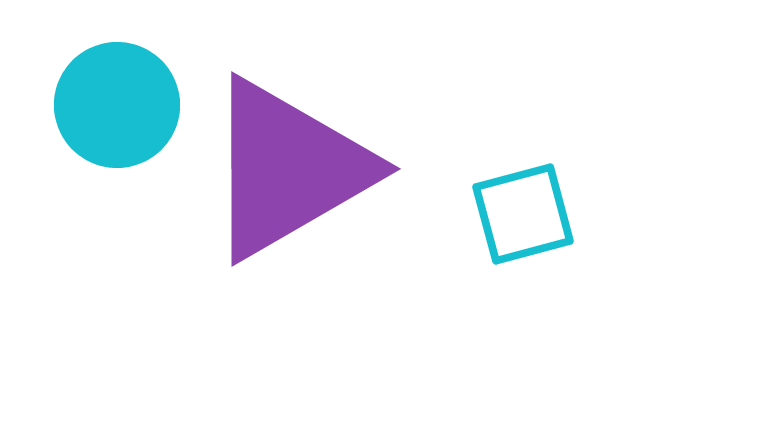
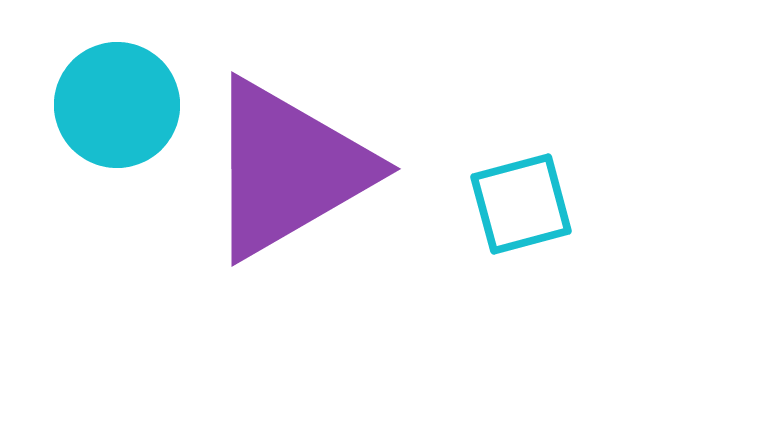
cyan square: moved 2 px left, 10 px up
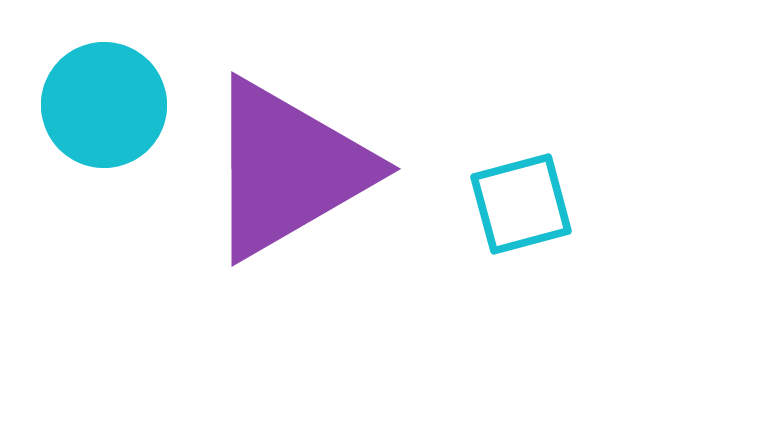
cyan circle: moved 13 px left
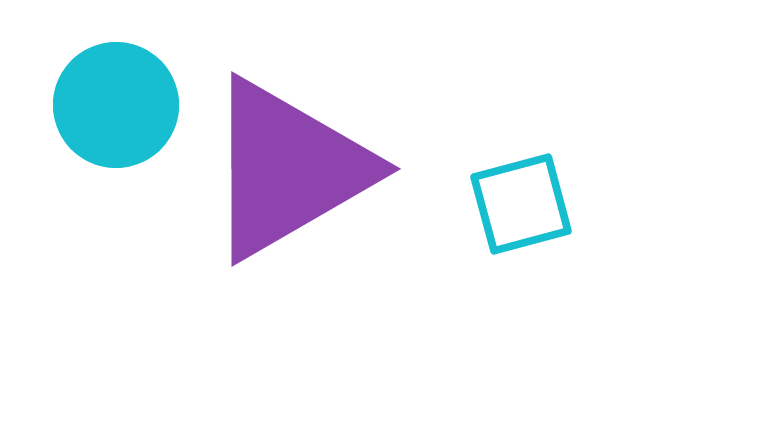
cyan circle: moved 12 px right
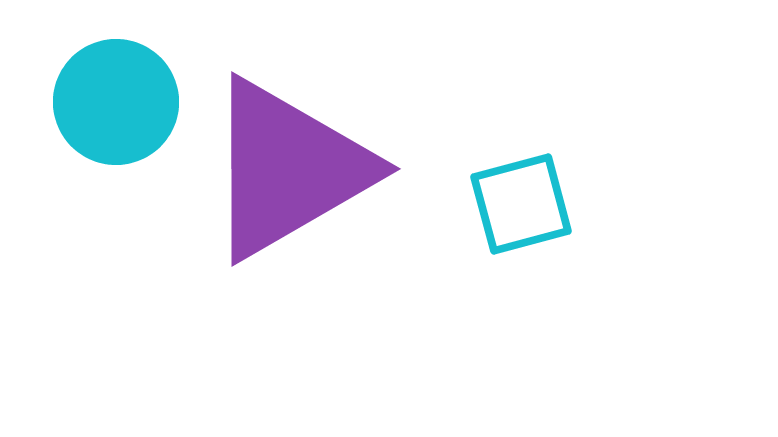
cyan circle: moved 3 px up
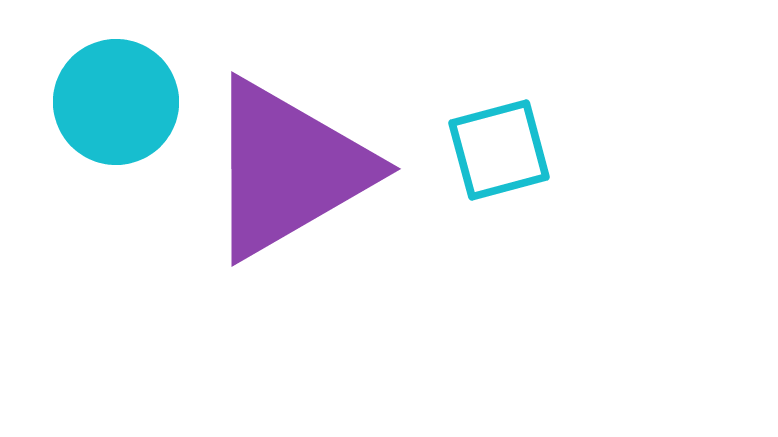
cyan square: moved 22 px left, 54 px up
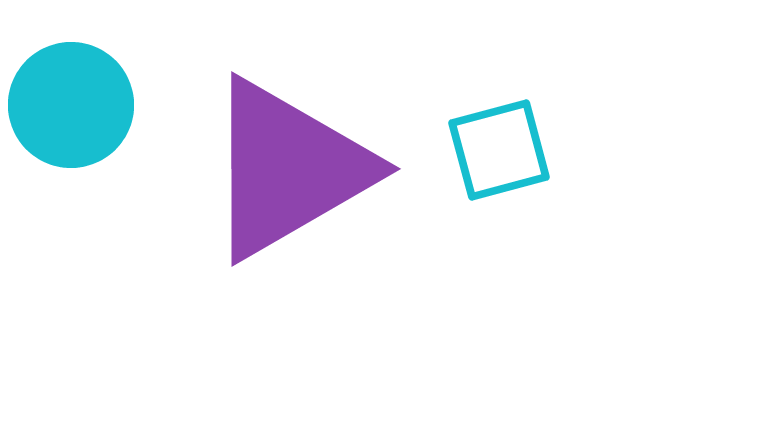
cyan circle: moved 45 px left, 3 px down
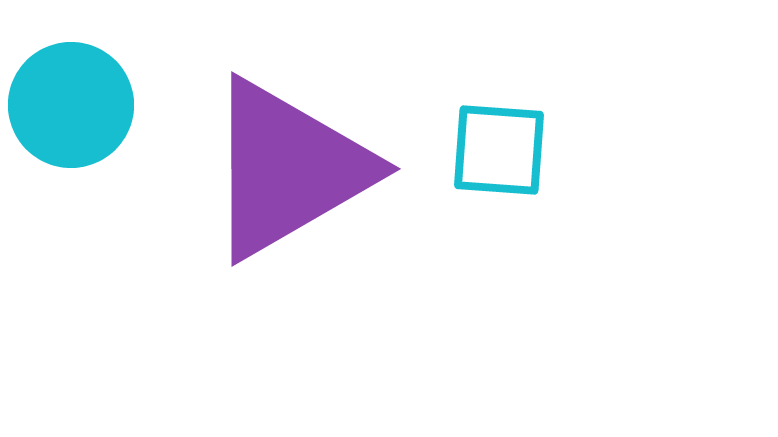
cyan square: rotated 19 degrees clockwise
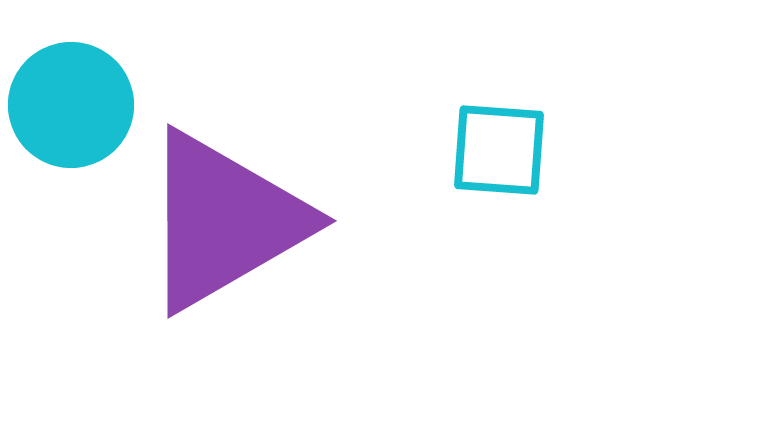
purple triangle: moved 64 px left, 52 px down
